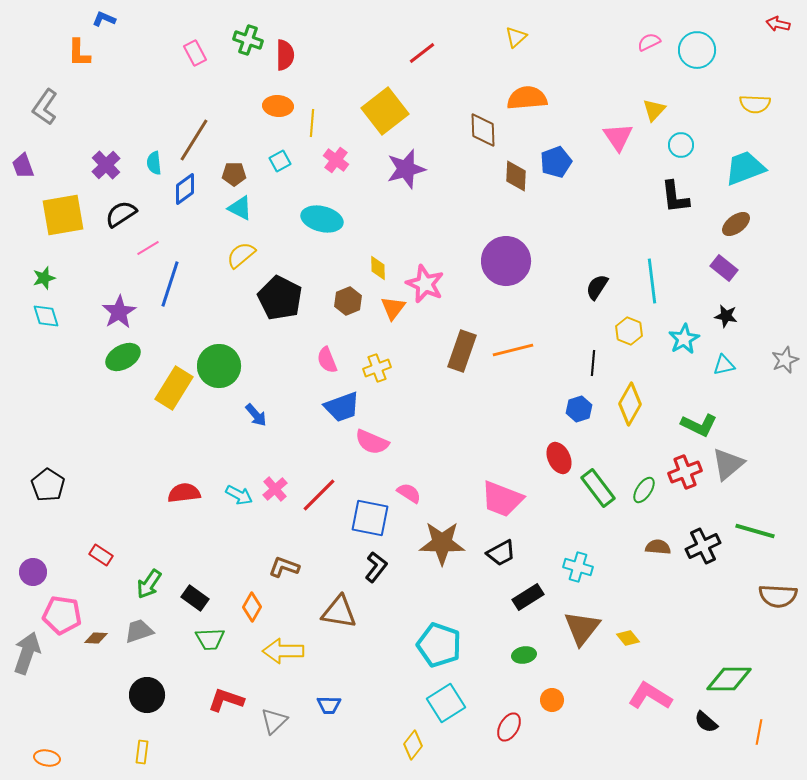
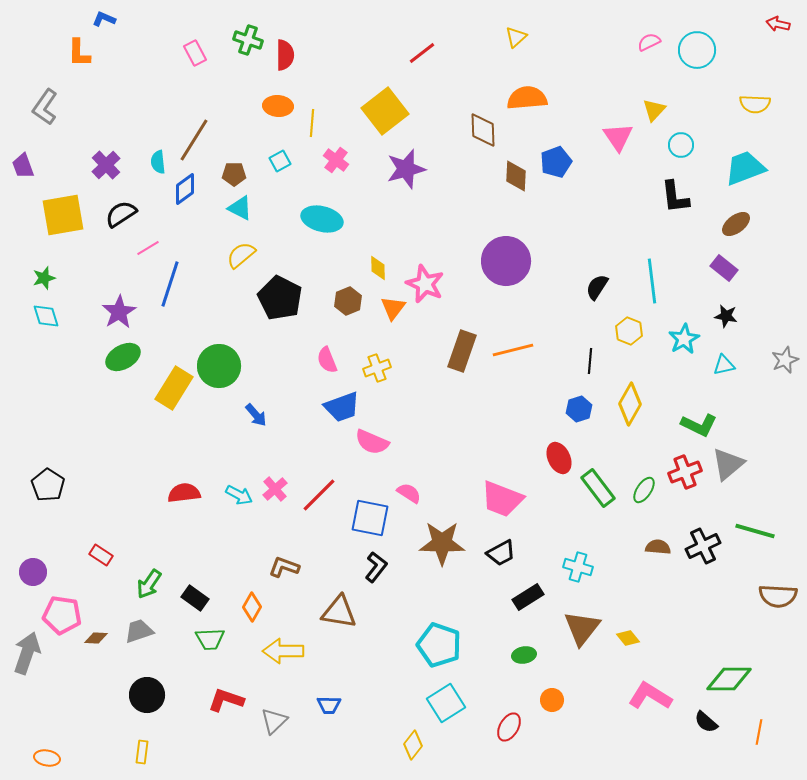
cyan semicircle at (154, 163): moved 4 px right, 1 px up
black line at (593, 363): moved 3 px left, 2 px up
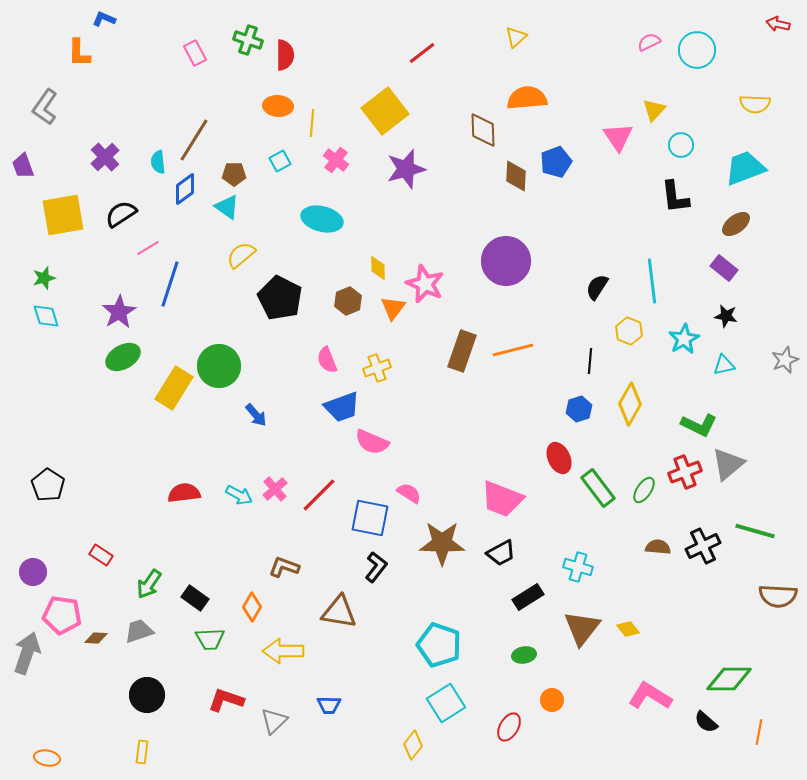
purple cross at (106, 165): moved 1 px left, 8 px up
cyan triangle at (240, 208): moved 13 px left, 1 px up; rotated 8 degrees clockwise
yellow diamond at (628, 638): moved 9 px up
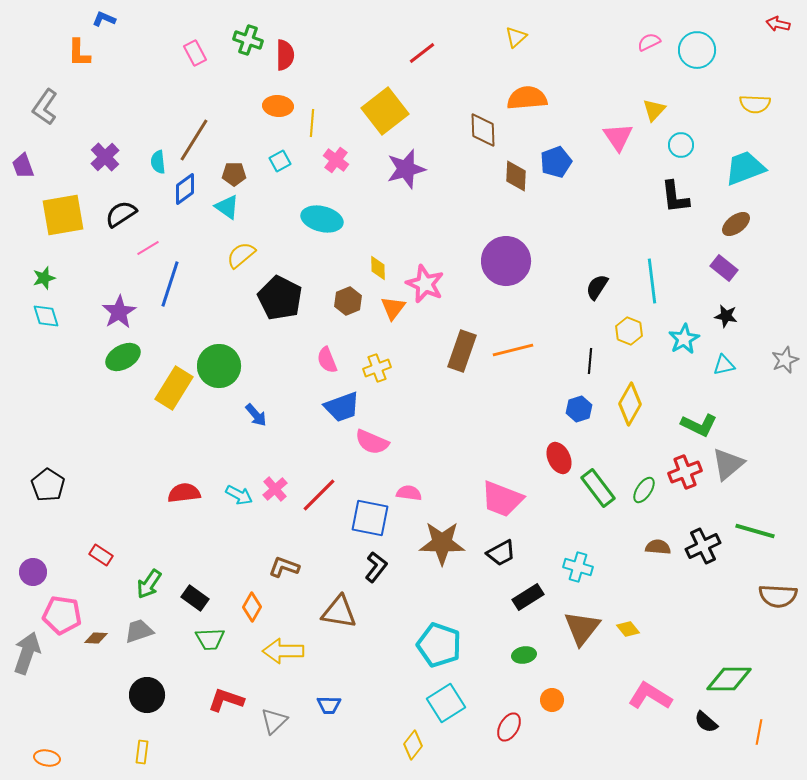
pink semicircle at (409, 493): rotated 25 degrees counterclockwise
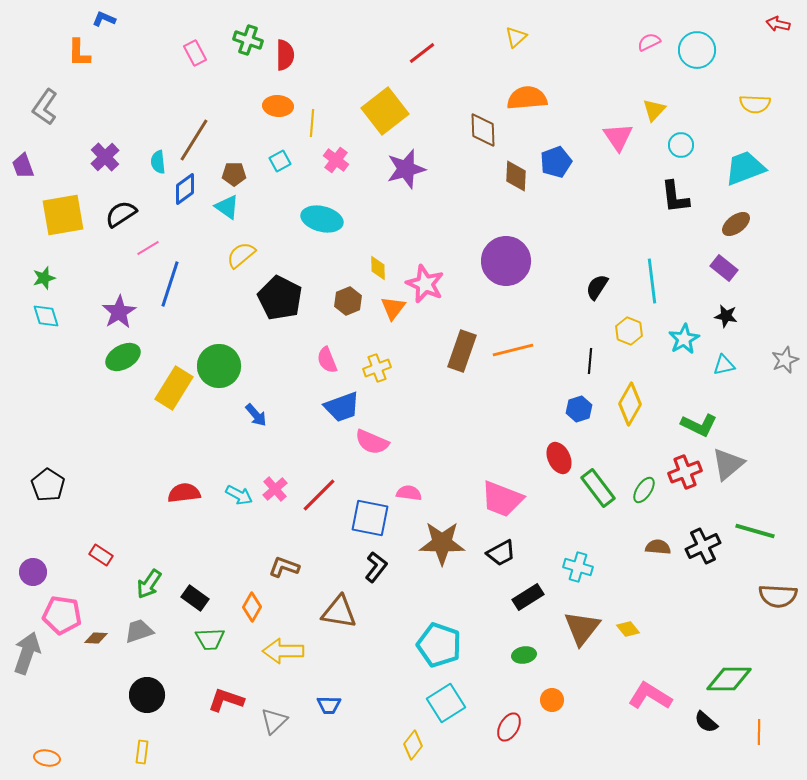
orange line at (759, 732): rotated 10 degrees counterclockwise
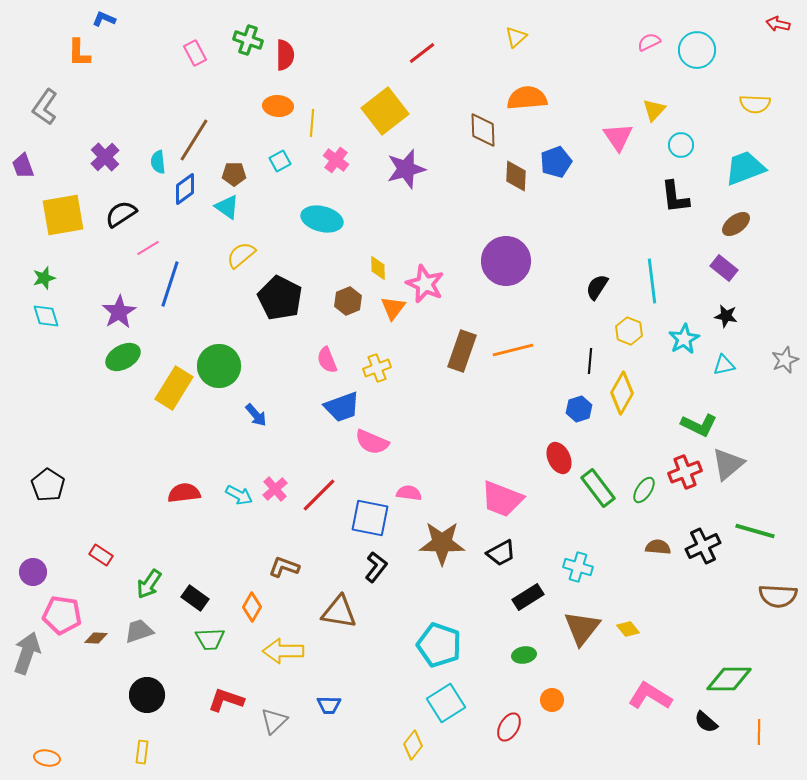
yellow diamond at (630, 404): moved 8 px left, 11 px up
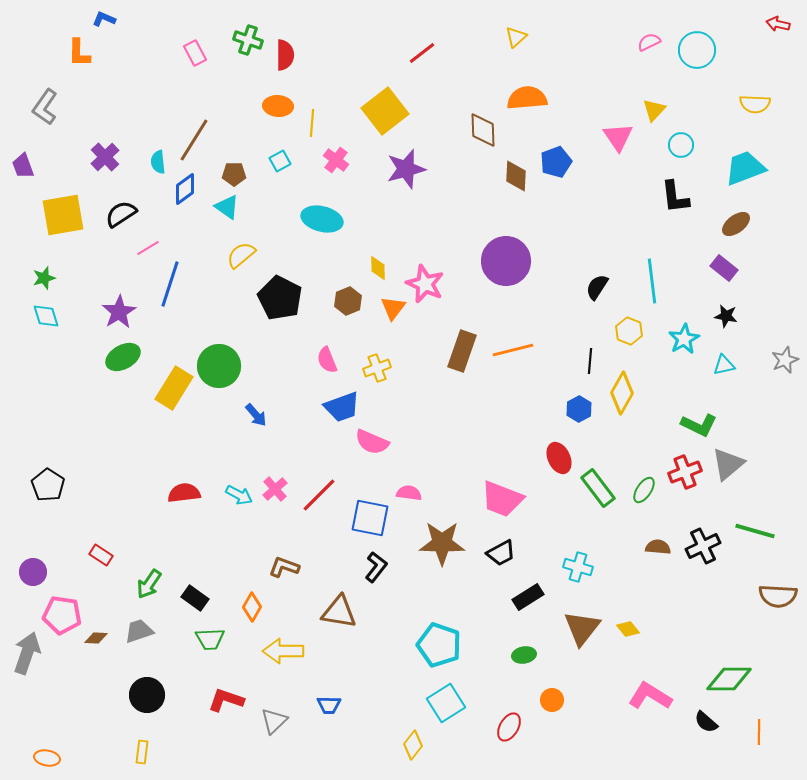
blue hexagon at (579, 409): rotated 10 degrees counterclockwise
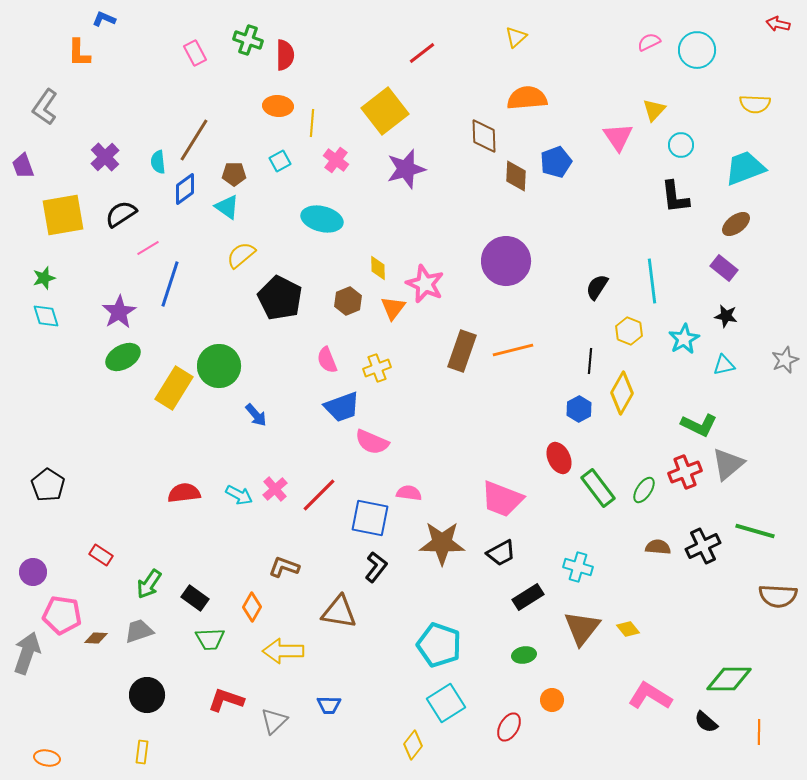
brown diamond at (483, 130): moved 1 px right, 6 px down
